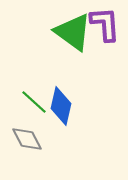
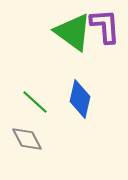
purple L-shape: moved 2 px down
green line: moved 1 px right
blue diamond: moved 19 px right, 7 px up
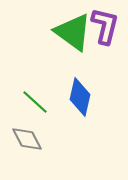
purple L-shape: rotated 18 degrees clockwise
blue diamond: moved 2 px up
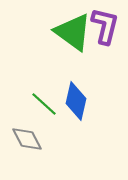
blue diamond: moved 4 px left, 4 px down
green line: moved 9 px right, 2 px down
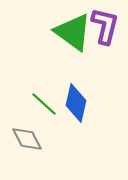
blue diamond: moved 2 px down
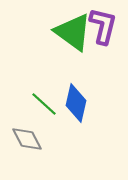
purple L-shape: moved 2 px left
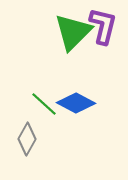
green triangle: rotated 39 degrees clockwise
blue diamond: rotated 75 degrees counterclockwise
gray diamond: rotated 56 degrees clockwise
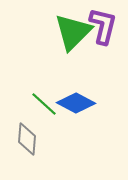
gray diamond: rotated 24 degrees counterclockwise
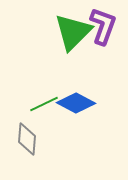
purple L-shape: rotated 6 degrees clockwise
green line: rotated 68 degrees counterclockwise
